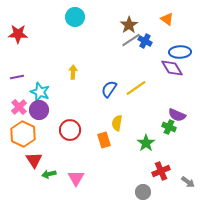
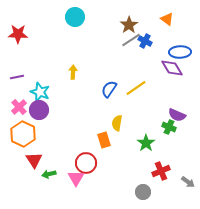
red circle: moved 16 px right, 33 px down
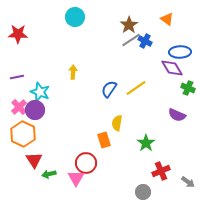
purple circle: moved 4 px left
green cross: moved 19 px right, 39 px up
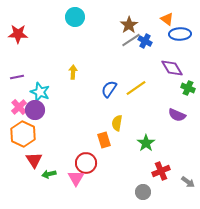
blue ellipse: moved 18 px up
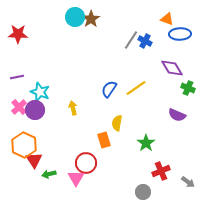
orange triangle: rotated 16 degrees counterclockwise
brown star: moved 38 px left, 6 px up
gray line: rotated 24 degrees counterclockwise
yellow arrow: moved 36 px down; rotated 16 degrees counterclockwise
orange hexagon: moved 1 px right, 11 px down
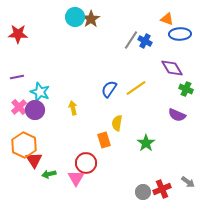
green cross: moved 2 px left, 1 px down
red cross: moved 1 px right, 18 px down
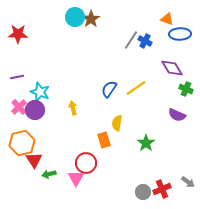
orange hexagon: moved 2 px left, 2 px up; rotated 20 degrees clockwise
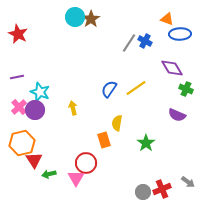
red star: rotated 24 degrees clockwise
gray line: moved 2 px left, 3 px down
